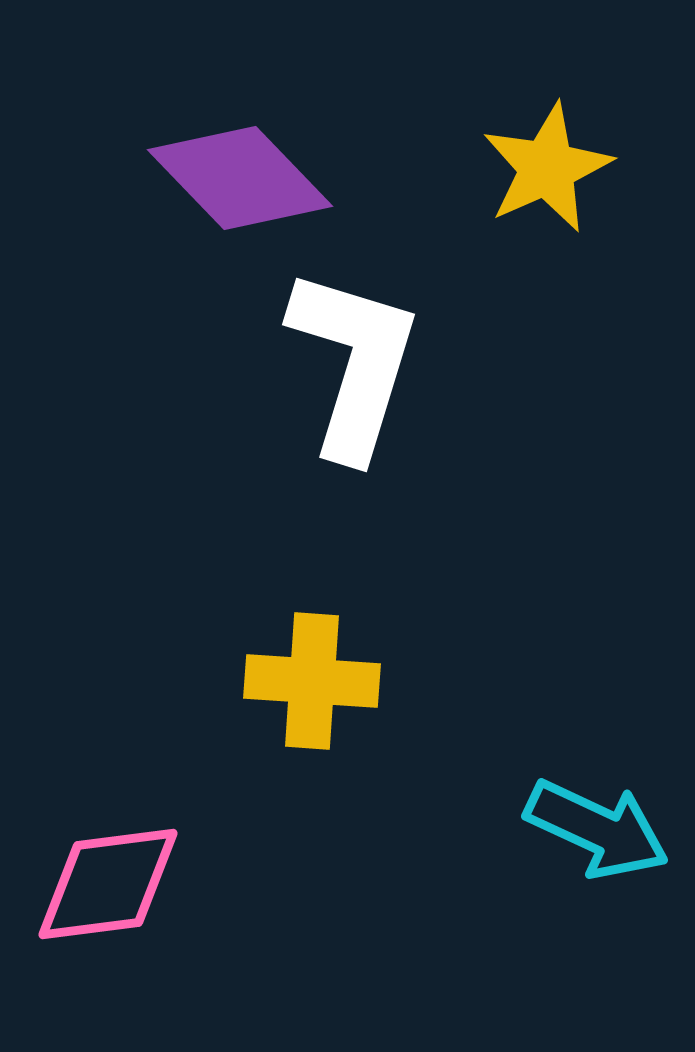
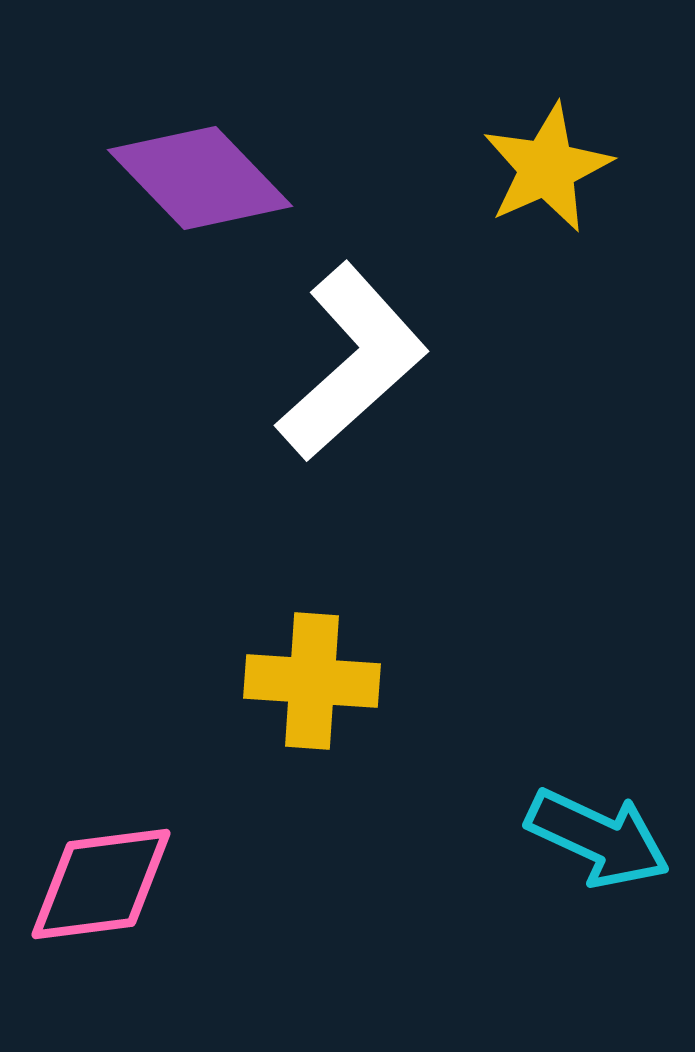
purple diamond: moved 40 px left
white L-shape: moved 2 px left, 1 px up; rotated 31 degrees clockwise
cyan arrow: moved 1 px right, 9 px down
pink diamond: moved 7 px left
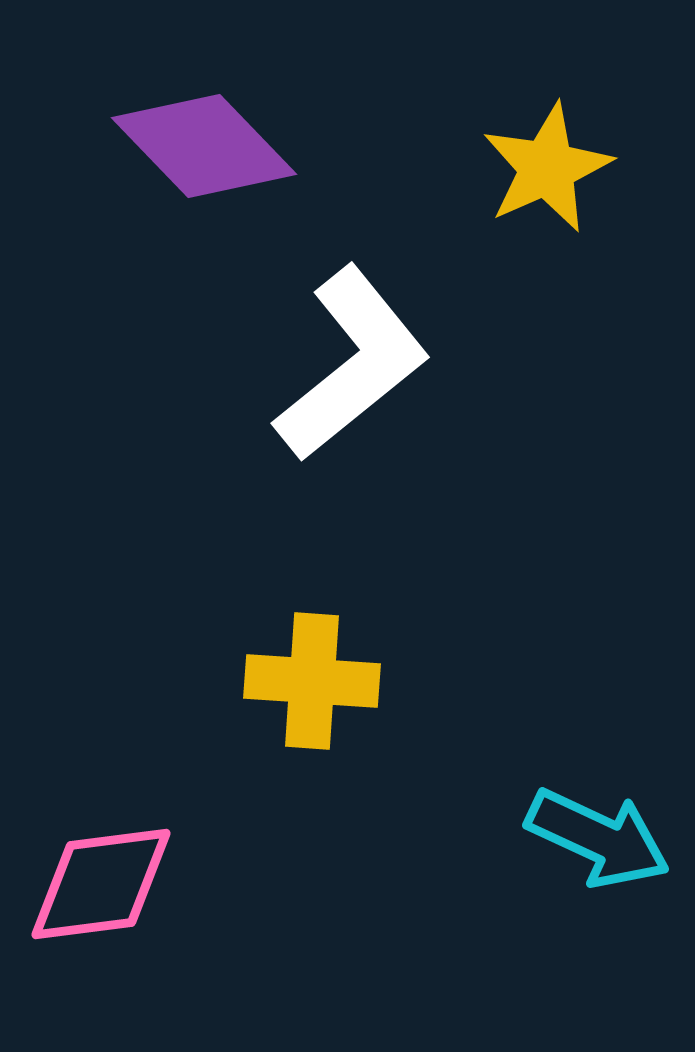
purple diamond: moved 4 px right, 32 px up
white L-shape: moved 2 px down; rotated 3 degrees clockwise
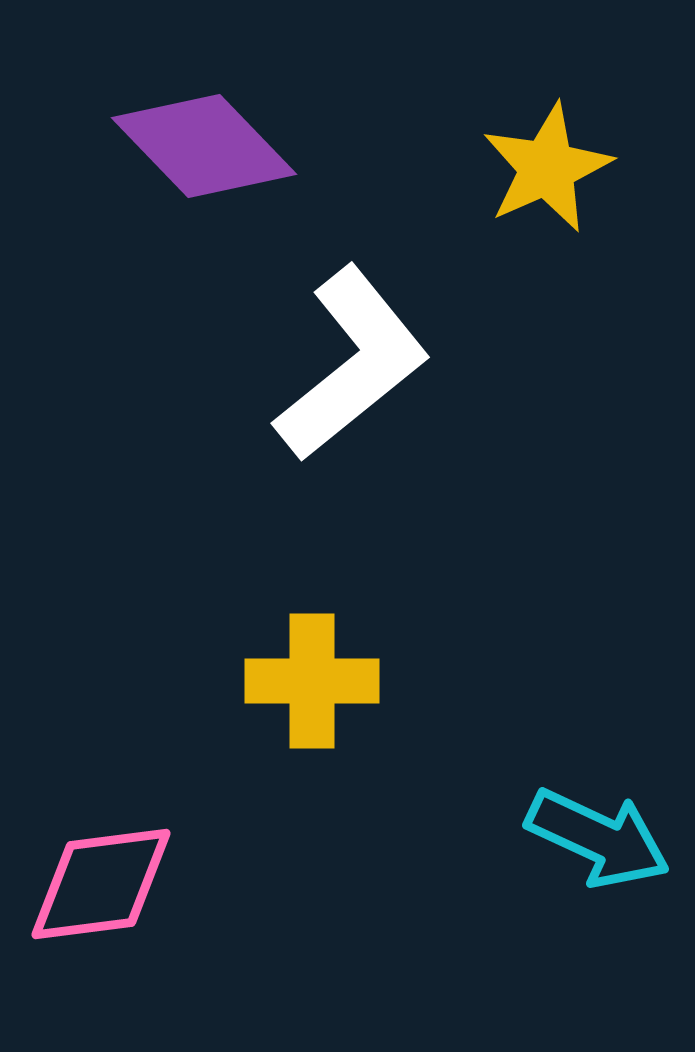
yellow cross: rotated 4 degrees counterclockwise
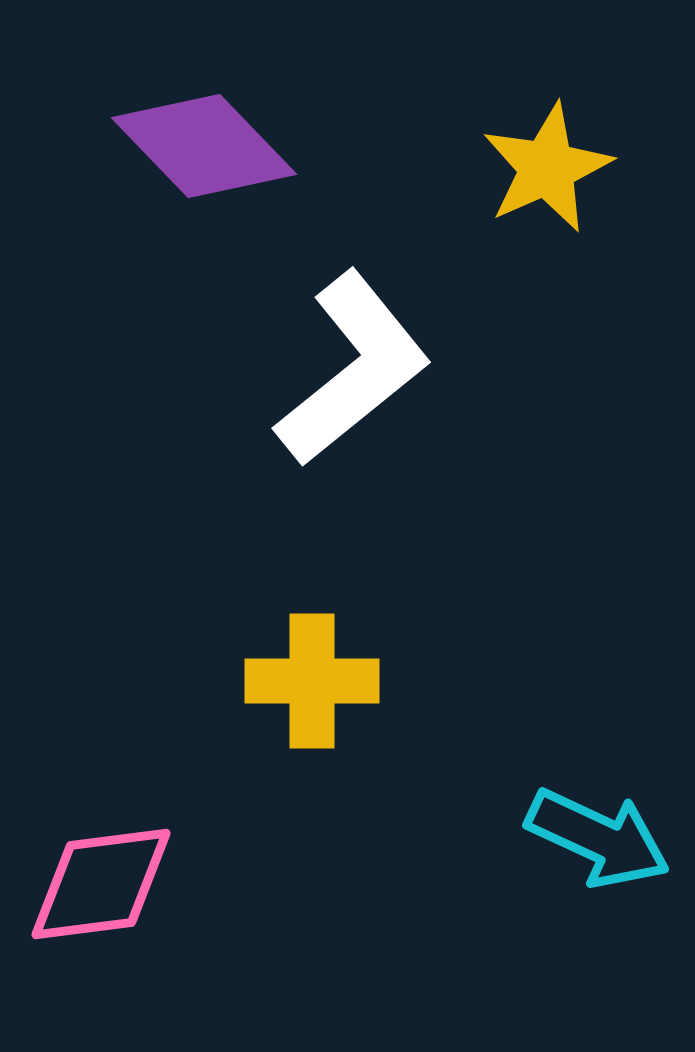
white L-shape: moved 1 px right, 5 px down
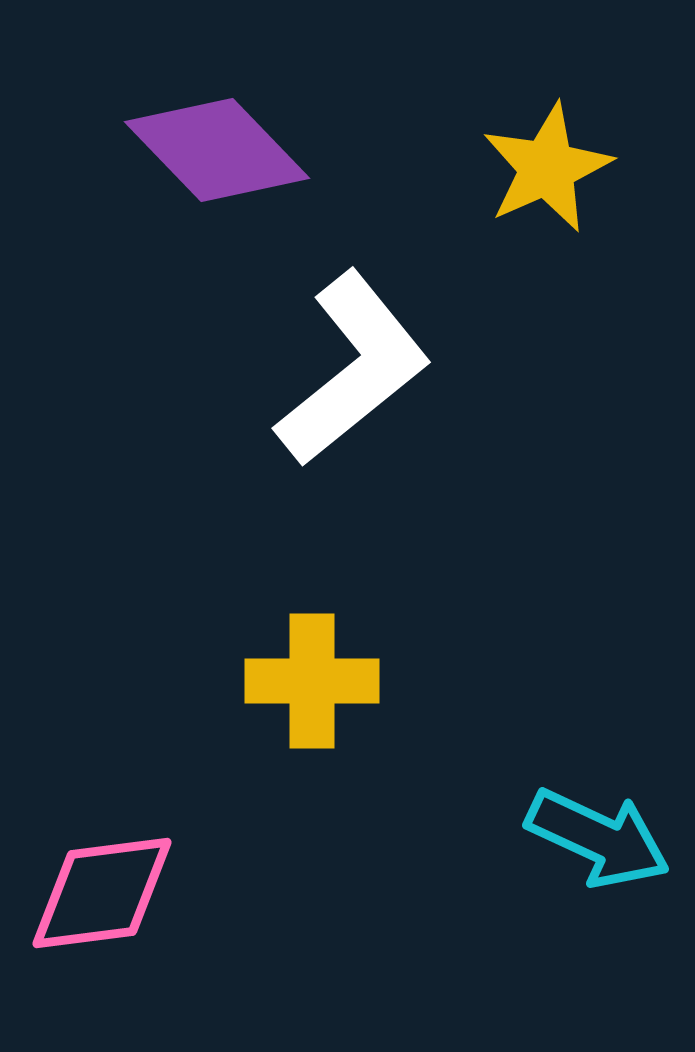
purple diamond: moved 13 px right, 4 px down
pink diamond: moved 1 px right, 9 px down
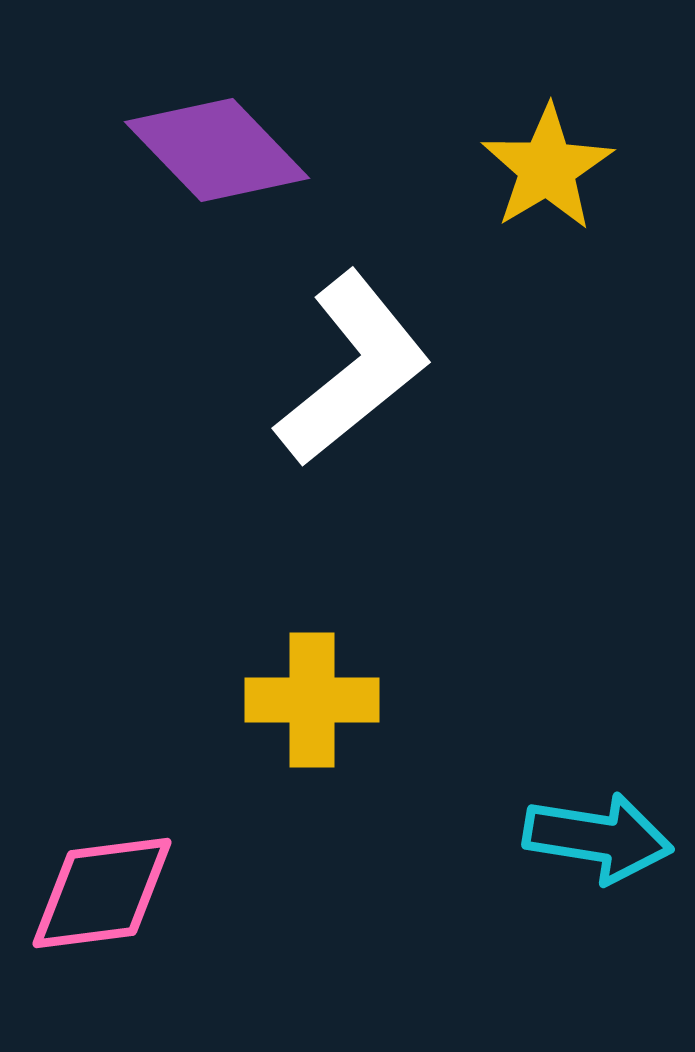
yellow star: rotated 7 degrees counterclockwise
yellow cross: moved 19 px down
cyan arrow: rotated 16 degrees counterclockwise
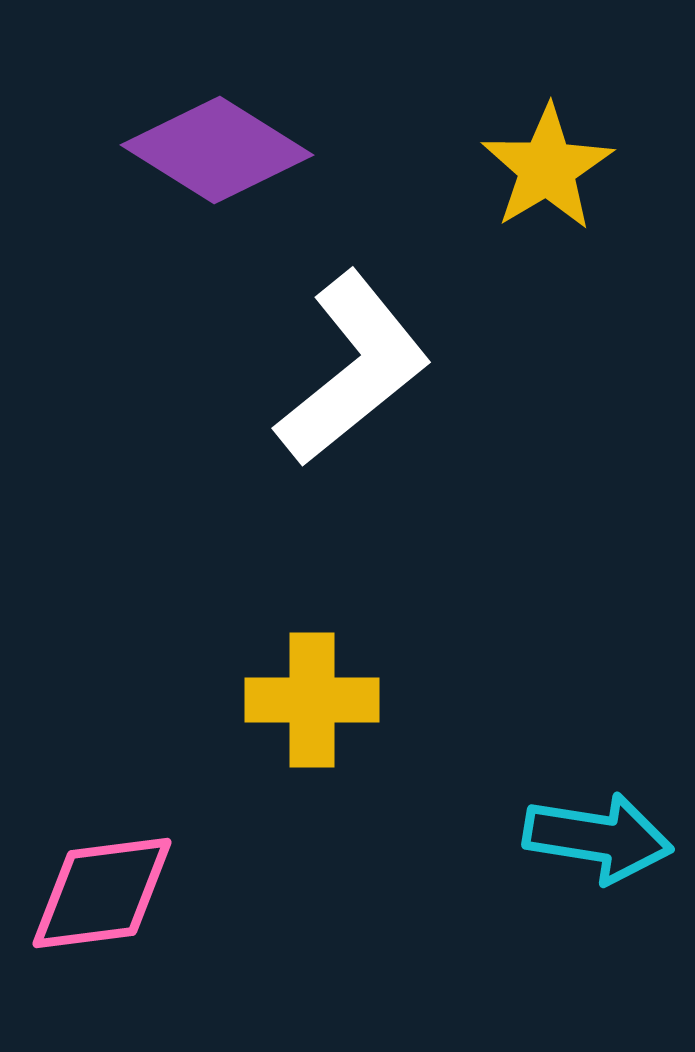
purple diamond: rotated 14 degrees counterclockwise
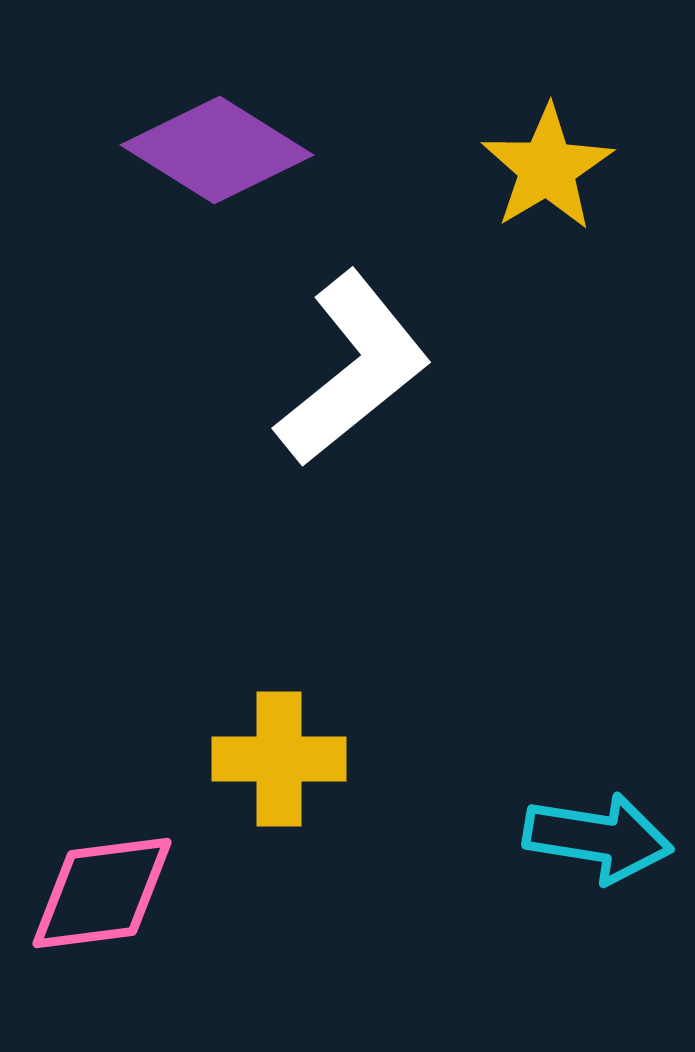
yellow cross: moved 33 px left, 59 px down
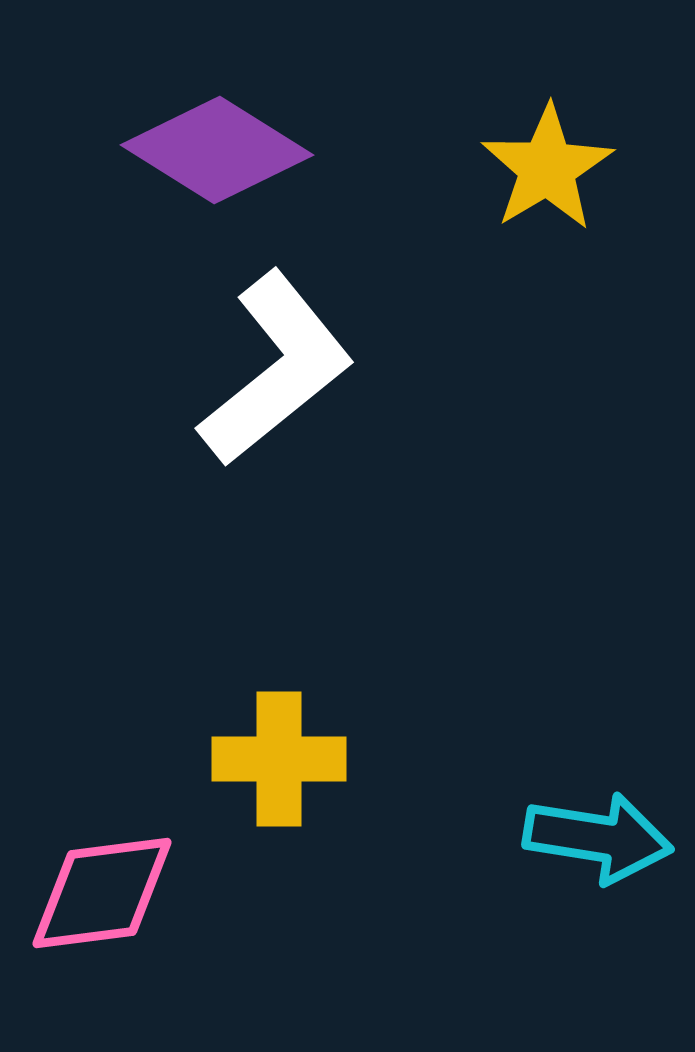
white L-shape: moved 77 px left
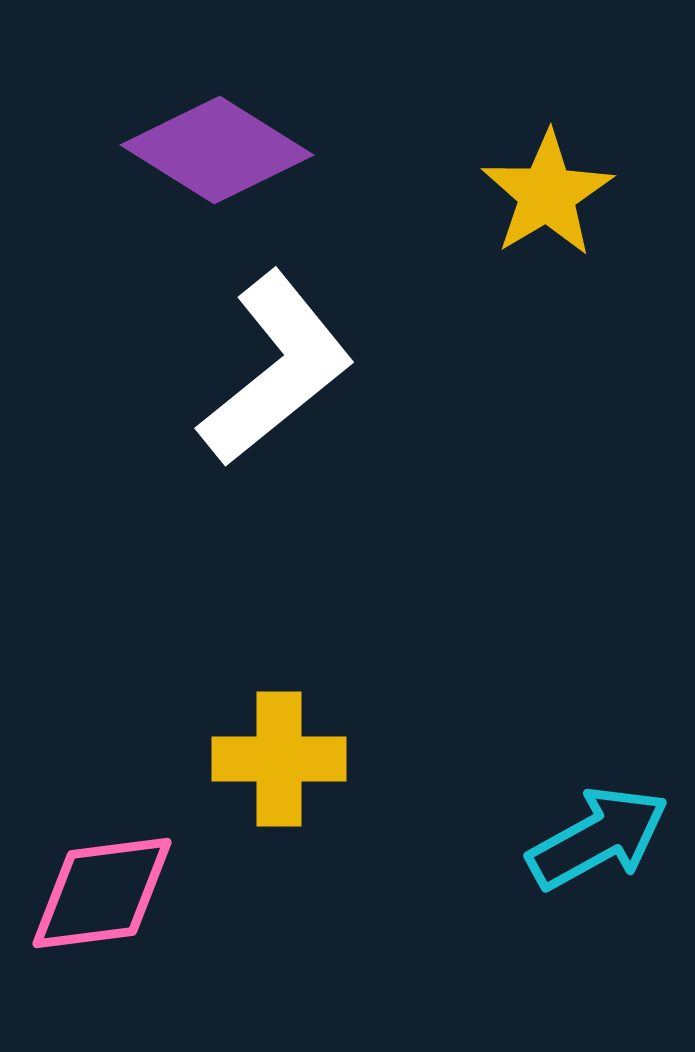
yellow star: moved 26 px down
cyan arrow: rotated 38 degrees counterclockwise
